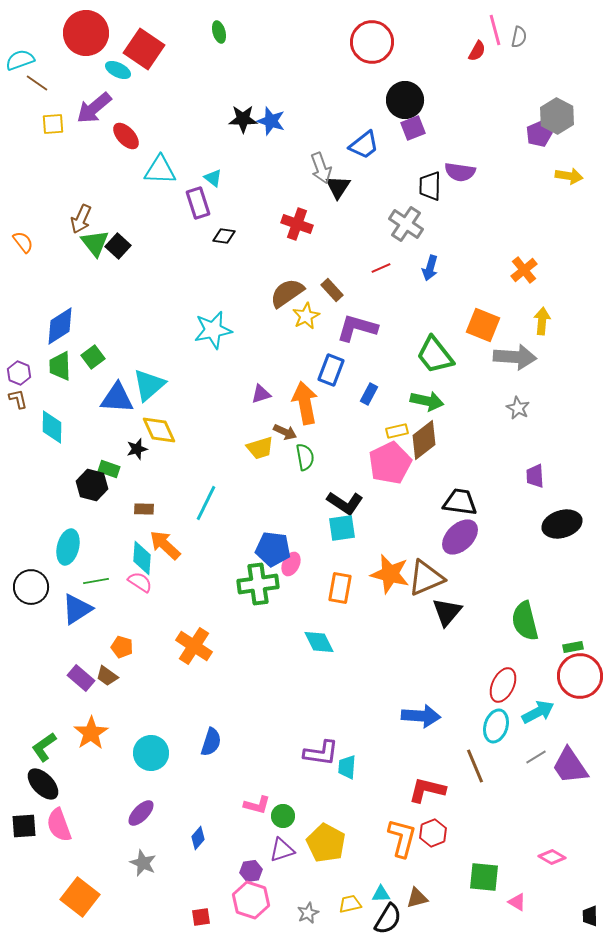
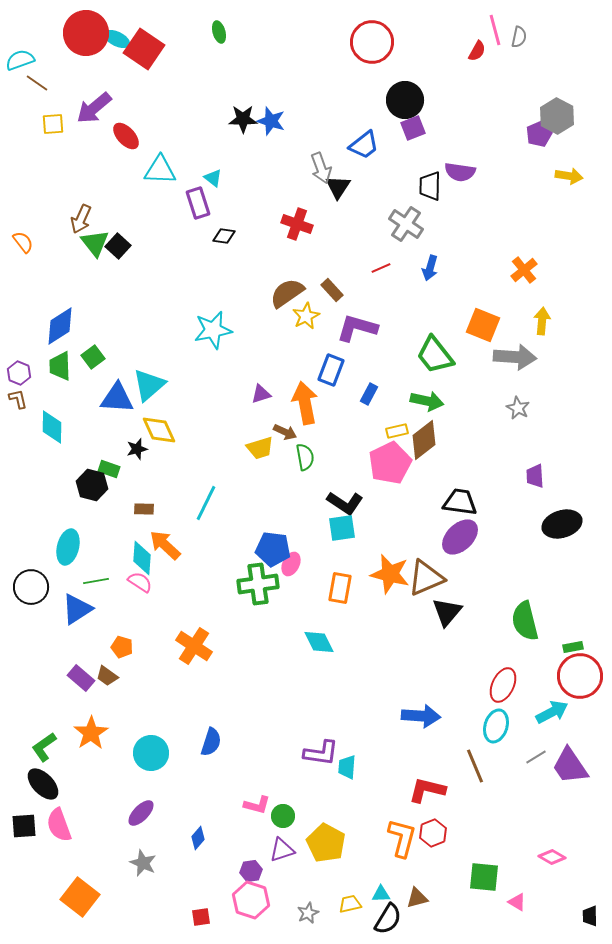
cyan ellipse at (118, 70): moved 1 px left, 31 px up
cyan arrow at (538, 712): moved 14 px right
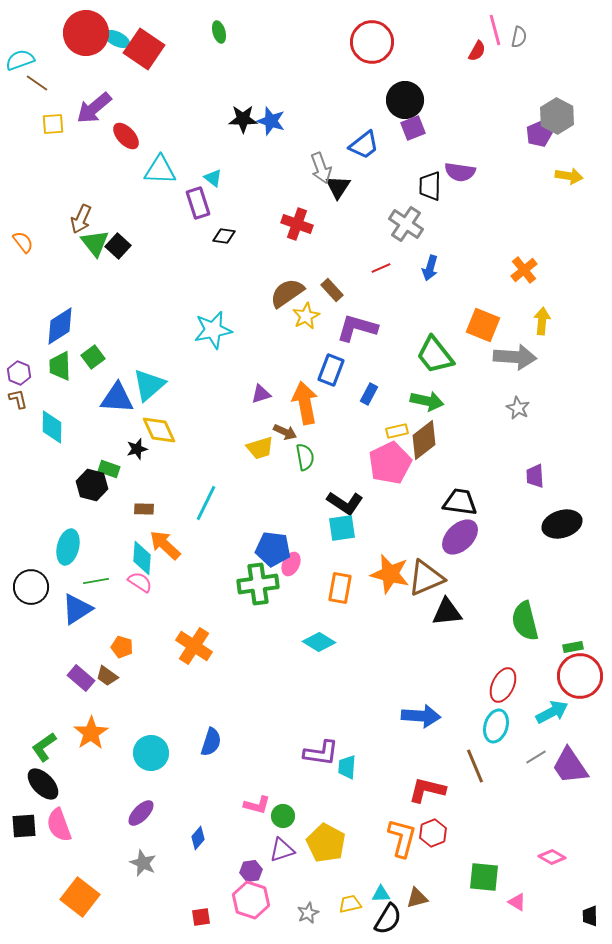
black triangle at (447, 612): rotated 44 degrees clockwise
cyan diamond at (319, 642): rotated 32 degrees counterclockwise
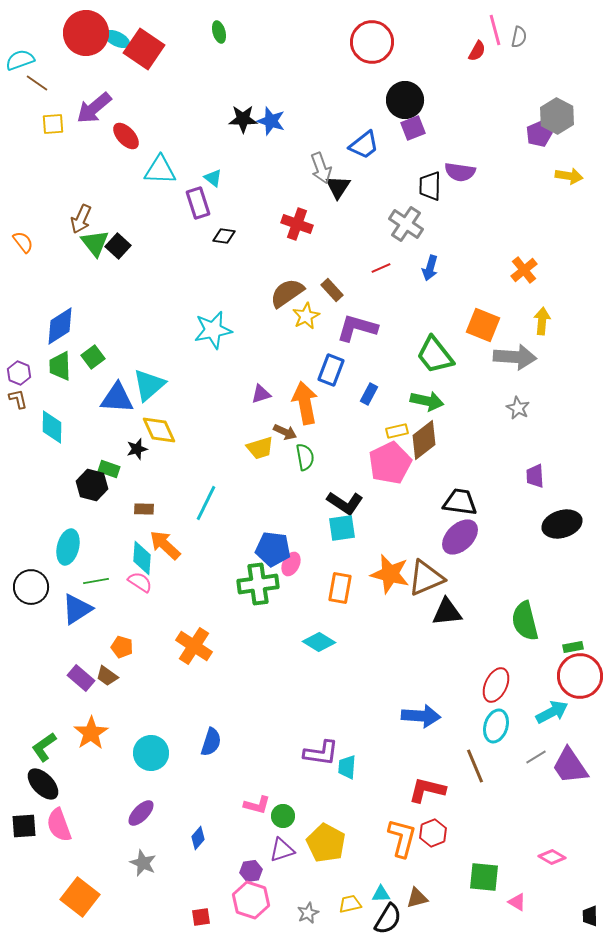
red ellipse at (503, 685): moved 7 px left
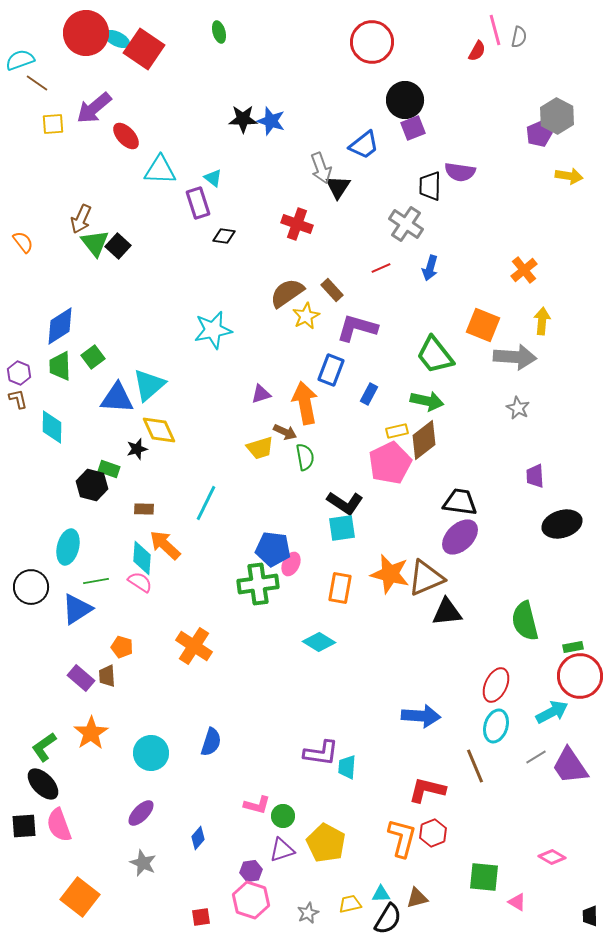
brown trapezoid at (107, 676): rotated 50 degrees clockwise
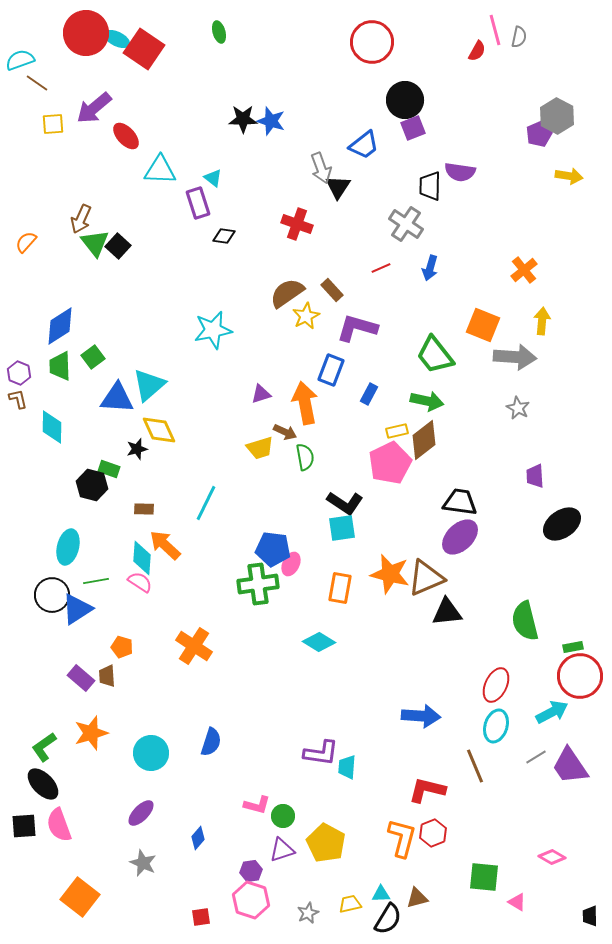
orange semicircle at (23, 242): moved 3 px right; rotated 100 degrees counterclockwise
black ellipse at (562, 524): rotated 18 degrees counterclockwise
black circle at (31, 587): moved 21 px right, 8 px down
orange star at (91, 733): rotated 16 degrees clockwise
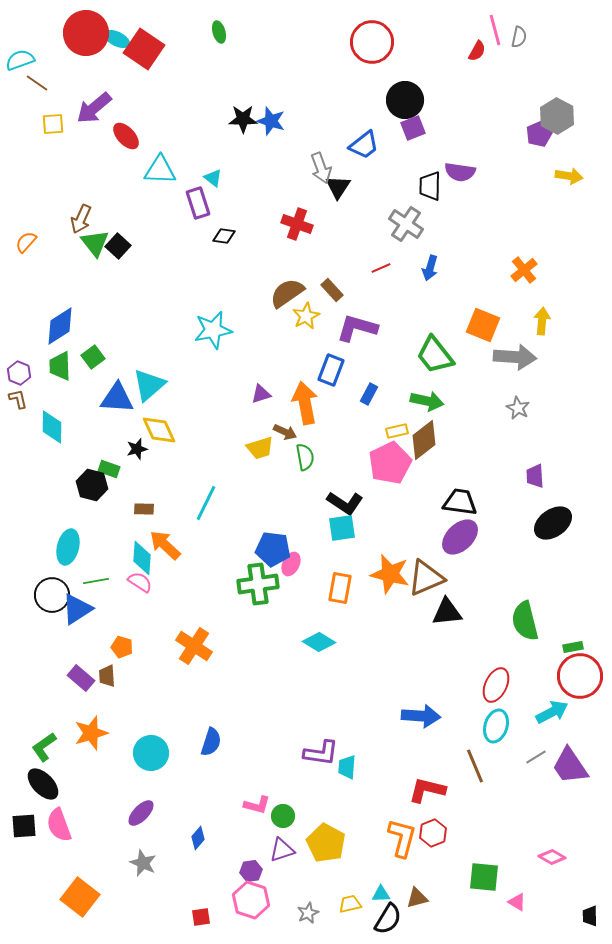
black ellipse at (562, 524): moved 9 px left, 1 px up
